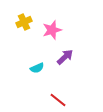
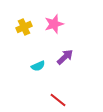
yellow cross: moved 5 px down
pink star: moved 2 px right, 6 px up
cyan semicircle: moved 1 px right, 2 px up
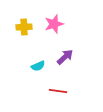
yellow cross: rotated 21 degrees clockwise
red line: moved 9 px up; rotated 30 degrees counterclockwise
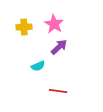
pink star: rotated 24 degrees counterclockwise
purple arrow: moved 6 px left, 10 px up
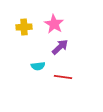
purple arrow: moved 1 px right
cyan semicircle: rotated 16 degrees clockwise
red line: moved 5 px right, 14 px up
